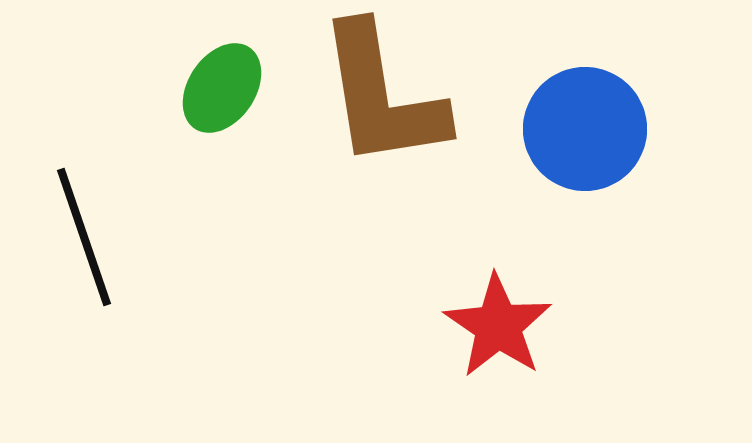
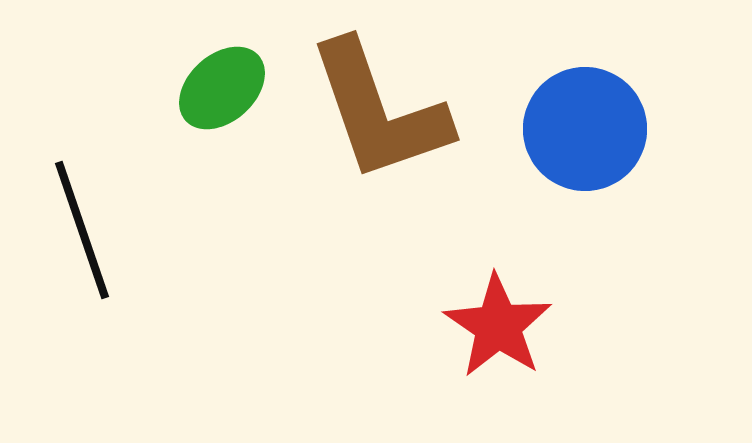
green ellipse: rotated 14 degrees clockwise
brown L-shape: moved 3 px left, 15 px down; rotated 10 degrees counterclockwise
black line: moved 2 px left, 7 px up
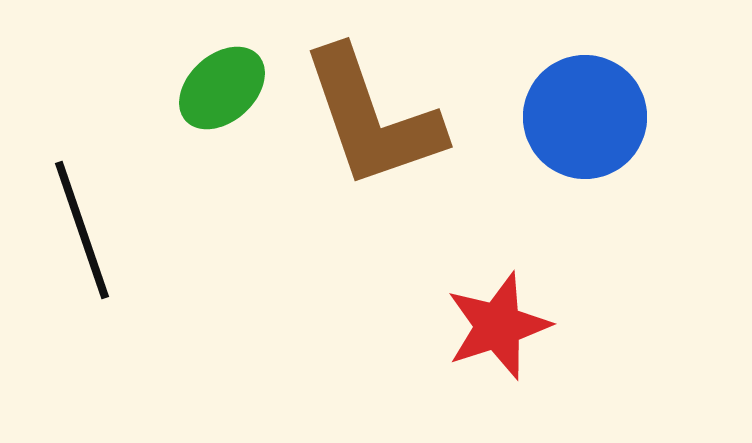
brown L-shape: moved 7 px left, 7 px down
blue circle: moved 12 px up
red star: rotated 20 degrees clockwise
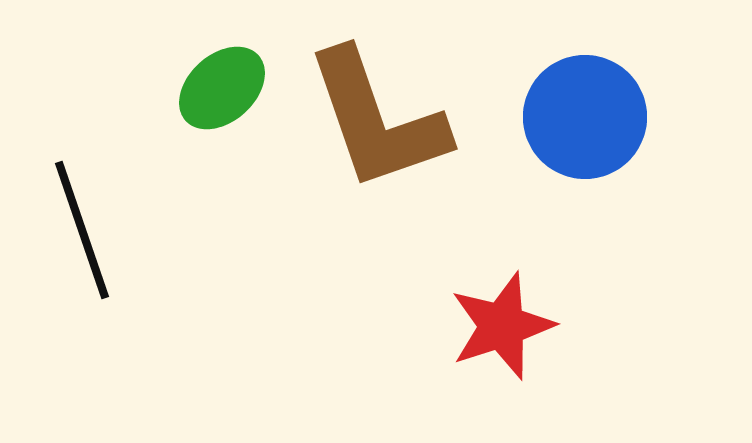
brown L-shape: moved 5 px right, 2 px down
red star: moved 4 px right
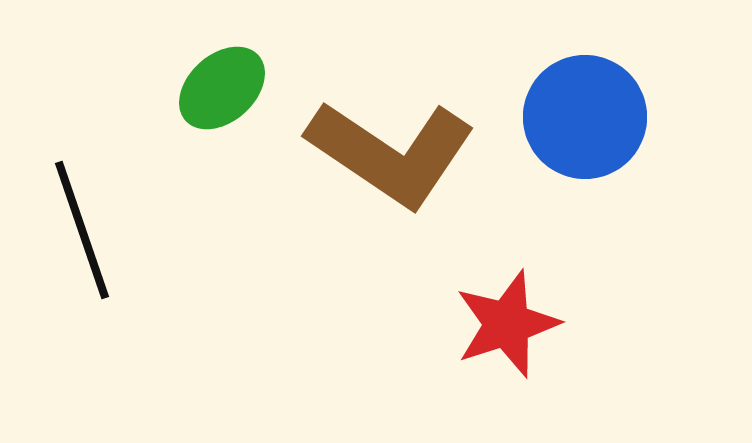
brown L-shape: moved 14 px right, 33 px down; rotated 37 degrees counterclockwise
red star: moved 5 px right, 2 px up
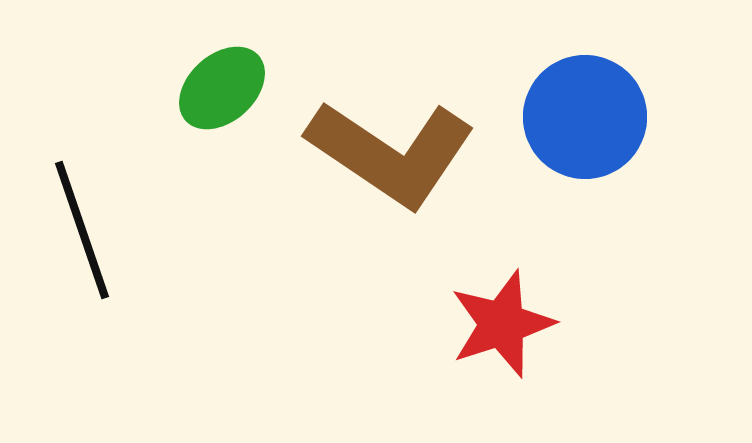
red star: moved 5 px left
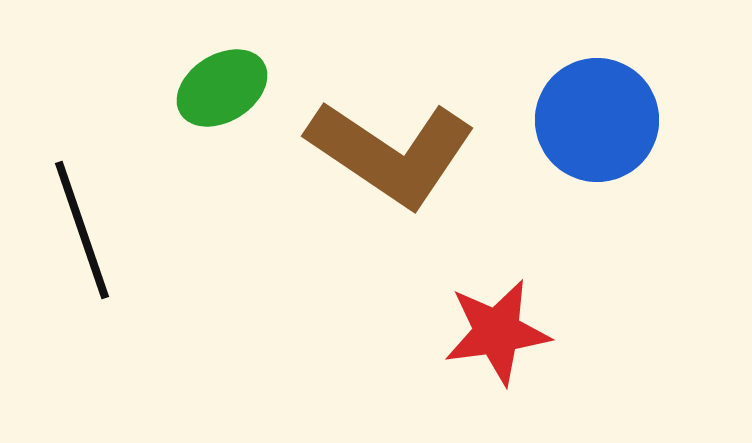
green ellipse: rotated 10 degrees clockwise
blue circle: moved 12 px right, 3 px down
red star: moved 5 px left, 8 px down; rotated 10 degrees clockwise
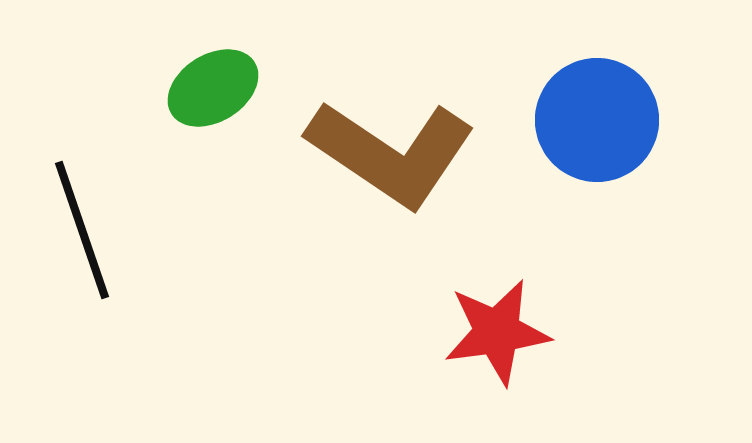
green ellipse: moved 9 px left
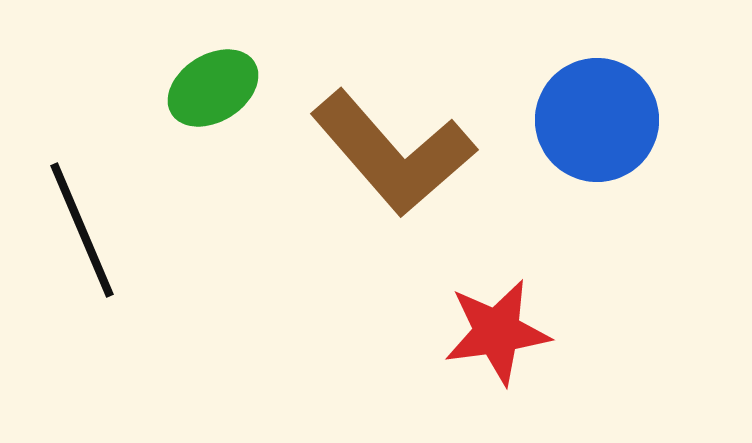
brown L-shape: moved 2 px right; rotated 15 degrees clockwise
black line: rotated 4 degrees counterclockwise
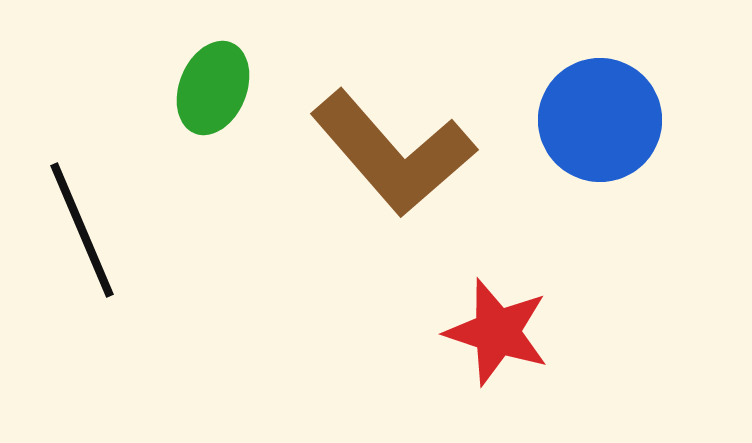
green ellipse: rotated 36 degrees counterclockwise
blue circle: moved 3 px right
red star: rotated 26 degrees clockwise
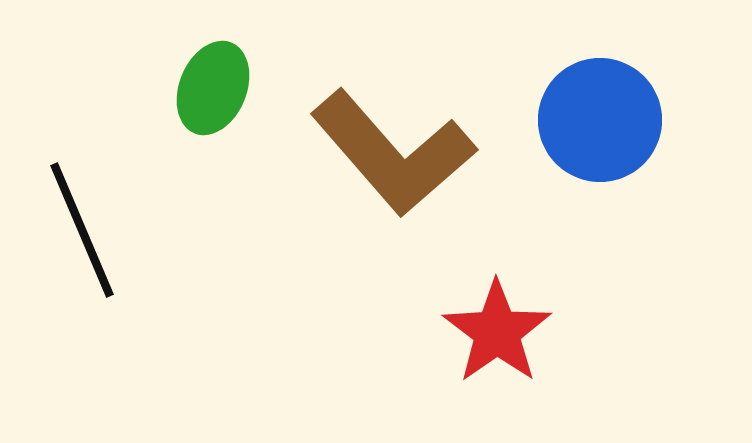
red star: rotated 19 degrees clockwise
